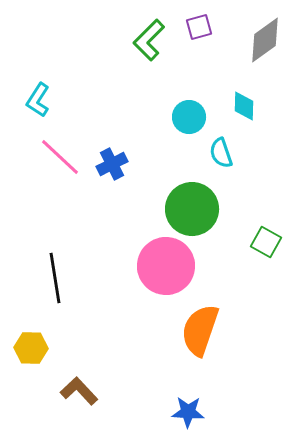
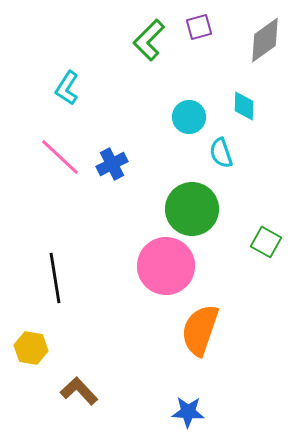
cyan L-shape: moved 29 px right, 12 px up
yellow hexagon: rotated 8 degrees clockwise
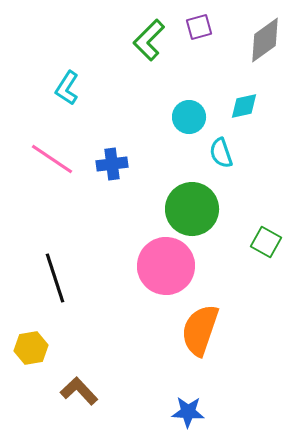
cyan diamond: rotated 76 degrees clockwise
pink line: moved 8 px left, 2 px down; rotated 9 degrees counterclockwise
blue cross: rotated 20 degrees clockwise
black line: rotated 9 degrees counterclockwise
yellow hexagon: rotated 20 degrees counterclockwise
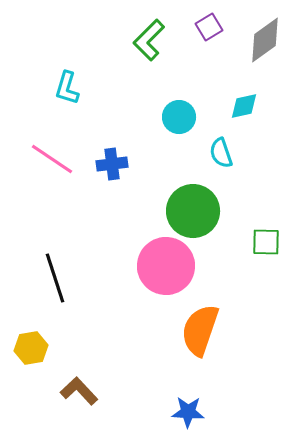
purple square: moved 10 px right; rotated 16 degrees counterclockwise
cyan L-shape: rotated 16 degrees counterclockwise
cyan circle: moved 10 px left
green circle: moved 1 px right, 2 px down
green square: rotated 28 degrees counterclockwise
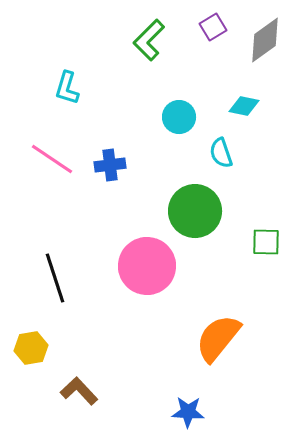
purple square: moved 4 px right
cyan diamond: rotated 24 degrees clockwise
blue cross: moved 2 px left, 1 px down
green circle: moved 2 px right
pink circle: moved 19 px left
orange semicircle: moved 18 px right, 8 px down; rotated 20 degrees clockwise
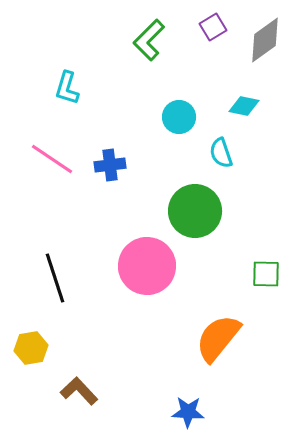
green square: moved 32 px down
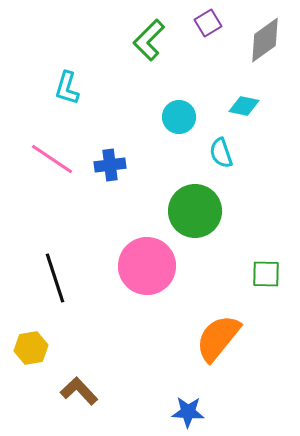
purple square: moved 5 px left, 4 px up
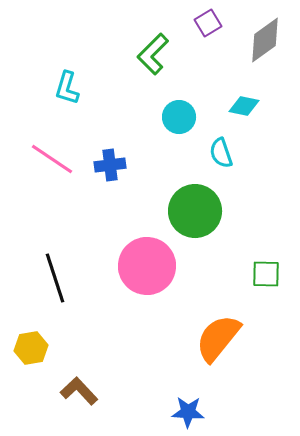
green L-shape: moved 4 px right, 14 px down
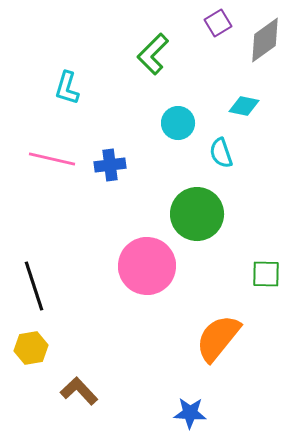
purple square: moved 10 px right
cyan circle: moved 1 px left, 6 px down
pink line: rotated 21 degrees counterclockwise
green circle: moved 2 px right, 3 px down
black line: moved 21 px left, 8 px down
blue star: moved 2 px right, 1 px down
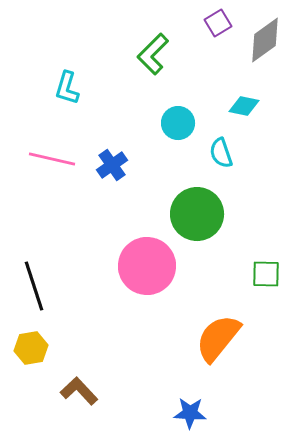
blue cross: moved 2 px right; rotated 28 degrees counterclockwise
